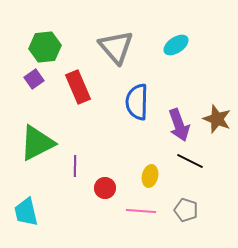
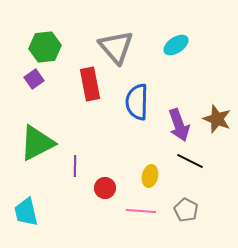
red rectangle: moved 12 px right, 3 px up; rotated 12 degrees clockwise
gray pentagon: rotated 10 degrees clockwise
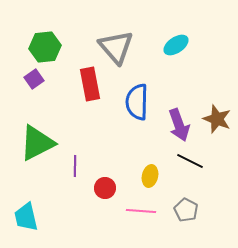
cyan trapezoid: moved 5 px down
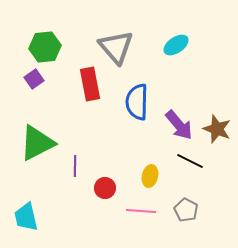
brown star: moved 10 px down
purple arrow: rotated 20 degrees counterclockwise
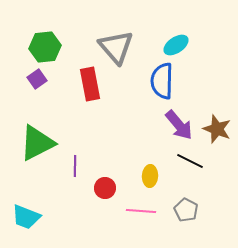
purple square: moved 3 px right
blue semicircle: moved 25 px right, 21 px up
yellow ellipse: rotated 10 degrees counterclockwise
cyan trapezoid: rotated 56 degrees counterclockwise
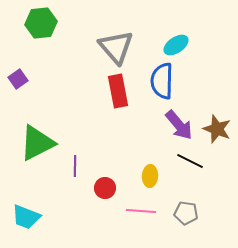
green hexagon: moved 4 px left, 24 px up
purple square: moved 19 px left
red rectangle: moved 28 px right, 7 px down
gray pentagon: moved 3 px down; rotated 20 degrees counterclockwise
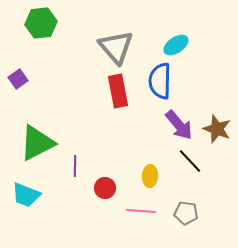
blue semicircle: moved 2 px left
black line: rotated 20 degrees clockwise
cyan trapezoid: moved 22 px up
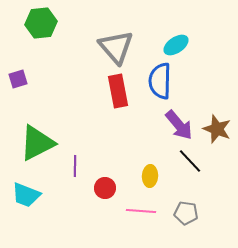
purple square: rotated 18 degrees clockwise
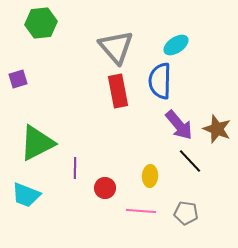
purple line: moved 2 px down
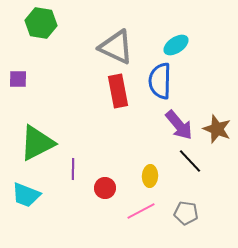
green hexagon: rotated 16 degrees clockwise
gray triangle: rotated 24 degrees counterclockwise
purple square: rotated 18 degrees clockwise
purple line: moved 2 px left, 1 px down
pink line: rotated 32 degrees counterclockwise
